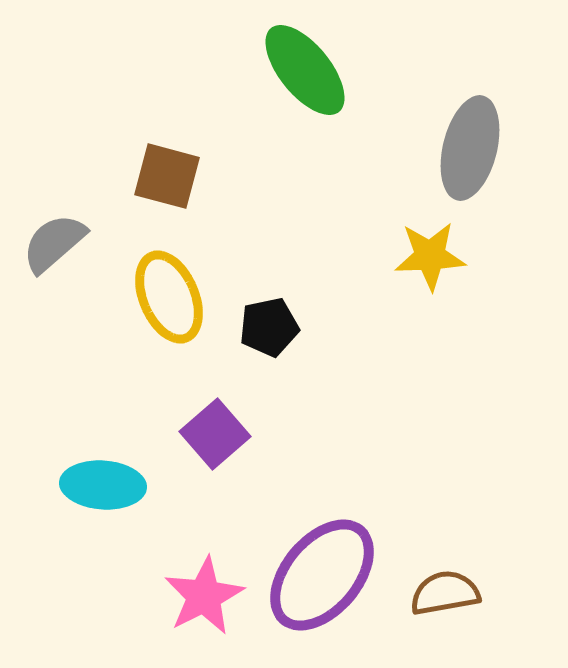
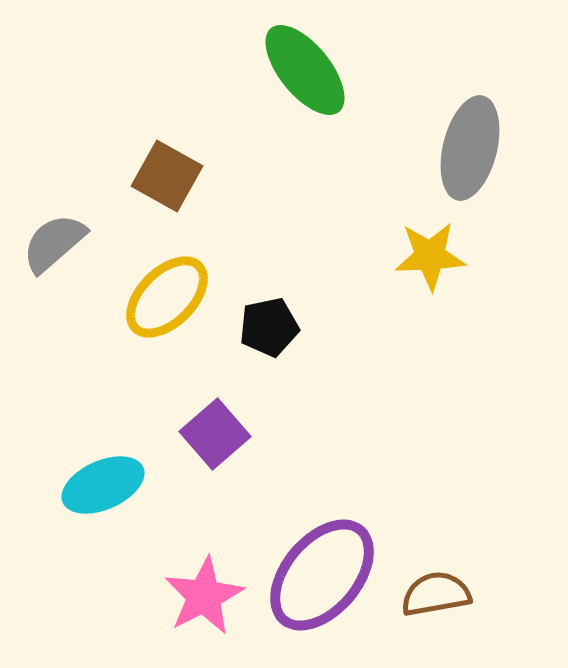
brown square: rotated 14 degrees clockwise
yellow ellipse: moved 2 px left; rotated 68 degrees clockwise
cyan ellipse: rotated 28 degrees counterclockwise
brown semicircle: moved 9 px left, 1 px down
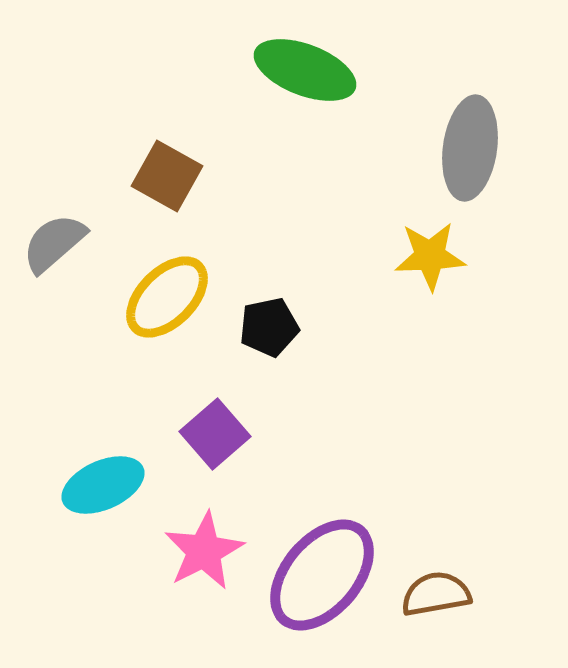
green ellipse: rotated 30 degrees counterclockwise
gray ellipse: rotated 6 degrees counterclockwise
pink star: moved 45 px up
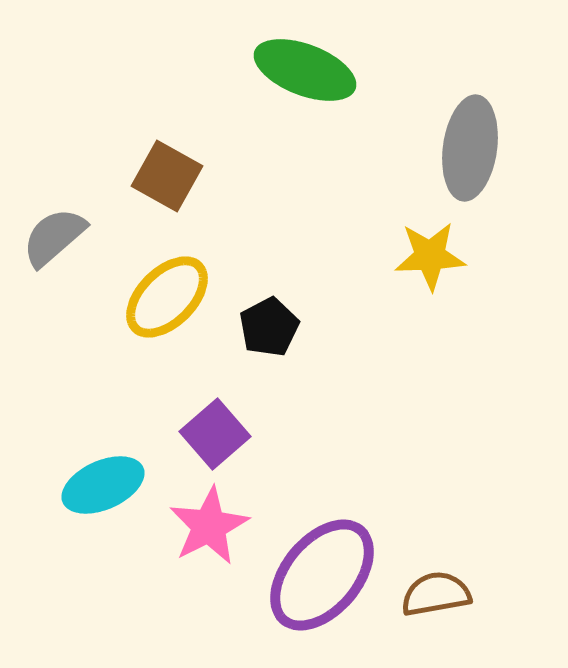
gray semicircle: moved 6 px up
black pentagon: rotated 16 degrees counterclockwise
pink star: moved 5 px right, 25 px up
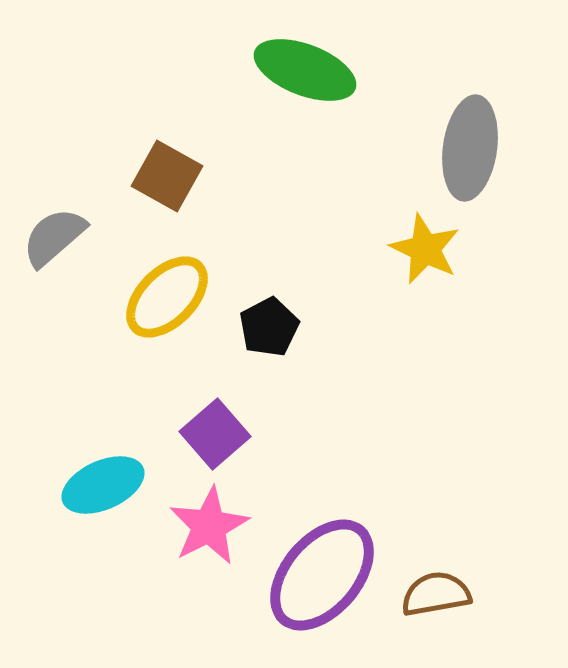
yellow star: moved 5 px left, 7 px up; rotated 28 degrees clockwise
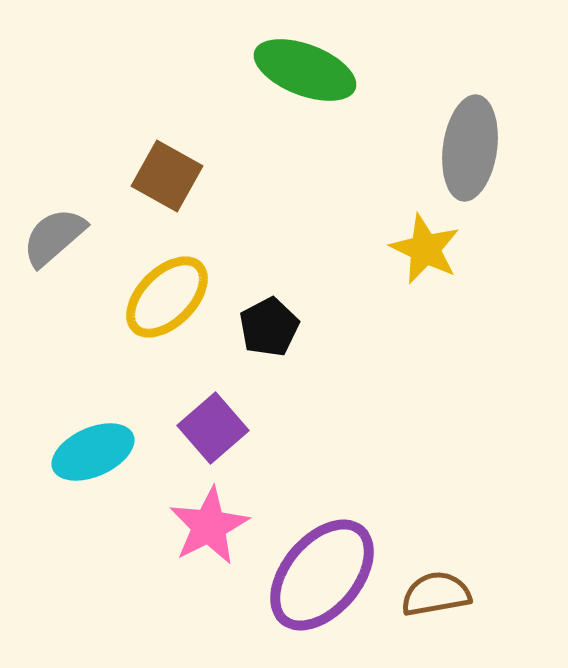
purple square: moved 2 px left, 6 px up
cyan ellipse: moved 10 px left, 33 px up
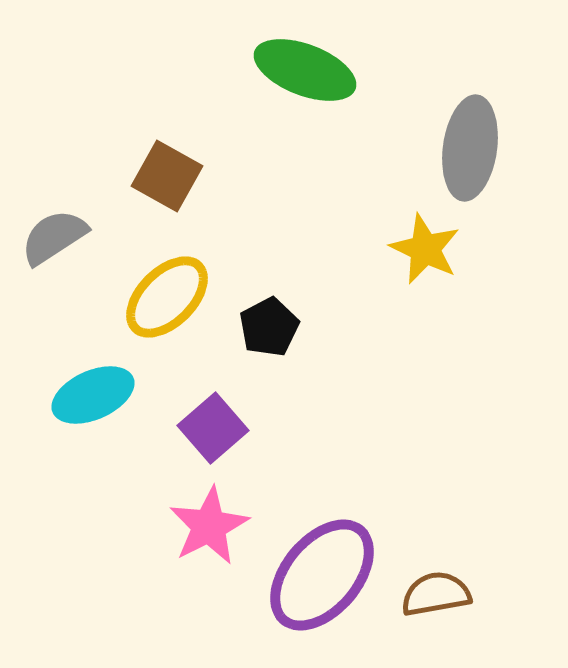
gray semicircle: rotated 8 degrees clockwise
cyan ellipse: moved 57 px up
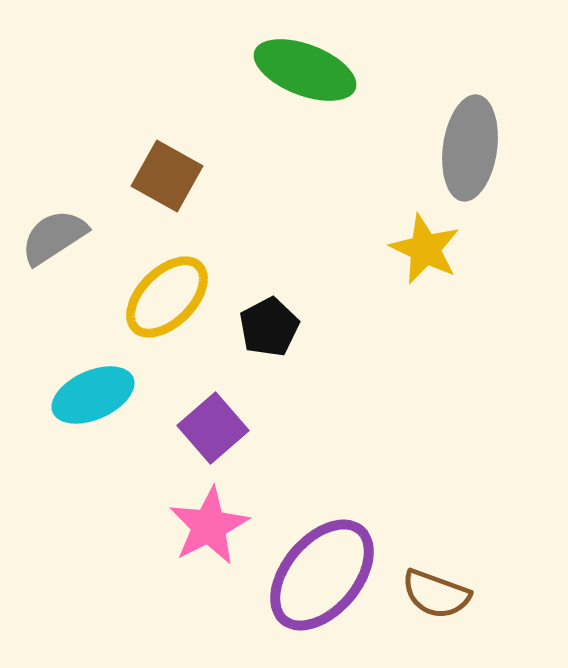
brown semicircle: rotated 150 degrees counterclockwise
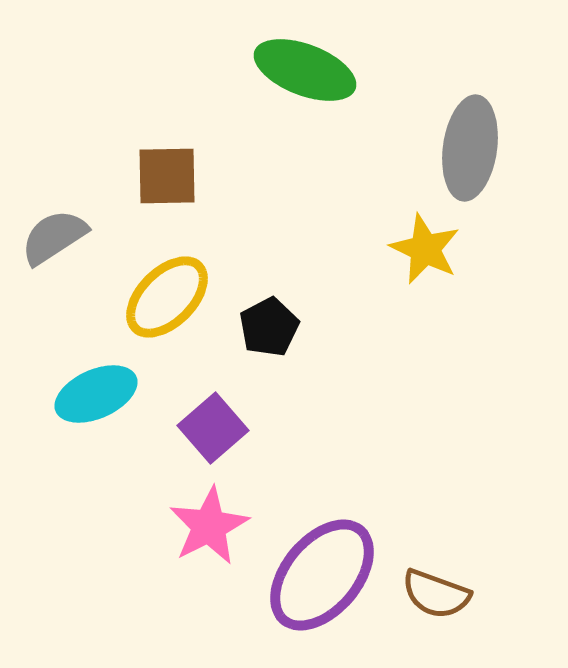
brown square: rotated 30 degrees counterclockwise
cyan ellipse: moved 3 px right, 1 px up
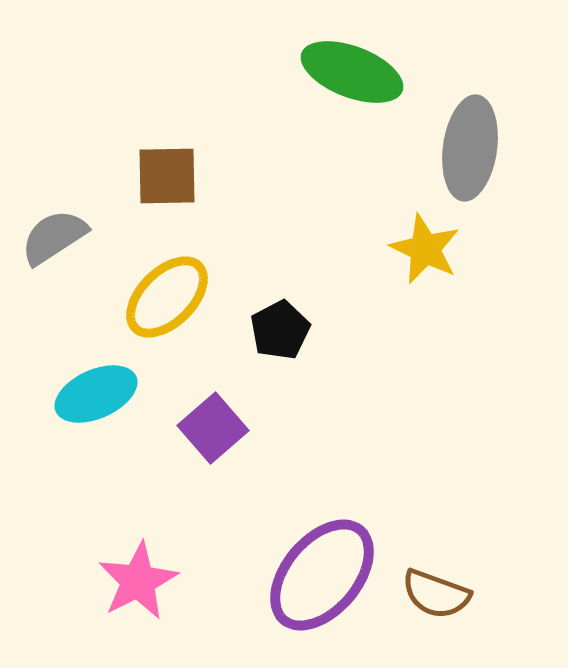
green ellipse: moved 47 px right, 2 px down
black pentagon: moved 11 px right, 3 px down
pink star: moved 71 px left, 55 px down
